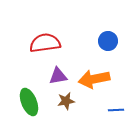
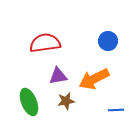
orange arrow: rotated 16 degrees counterclockwise
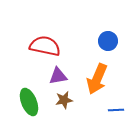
red semicircle: moved 3 px down; rotated 20 degrees clockwise
orange arrow: moved 3 px right; rotated 40 degrees counterclockwise
brown star: moved 2 px left, 1 px up
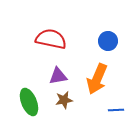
red semicircle: moved 6 px right, 7 px up
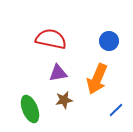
blue circle: moved 1 px right
purple triangle: moved 3 px up
green ellipse: moved 1 px right, 7 px down
blue line: rotated 42 degrees counterclockwise
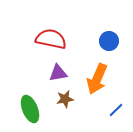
brown star: moved 1 px right, 1 px up
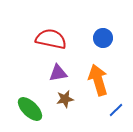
blue circle: moved 6 px left, 3 px up
orange arrow: moved 1 px right, 1 px down; rotated 140 degrees clockwise
green ellipse: rotated 24 degrees counterclockwise
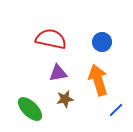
blue circle: moved 1 px left, 4 px down
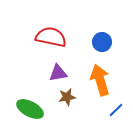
red semicircle: moved 2 px up
orange arrow: moved 2 px right
brown star: moved 2 px right, 2 px up
green ellipse: rotated 16 degrees counterclockwise
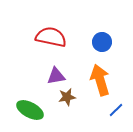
purple triangle: moved 2 px left, 3 px down
green ellipse: moved 1 px down
